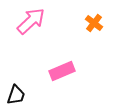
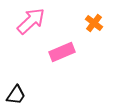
pink rectangle: moved 19 px up
black trapezoid: rotated 15 degrees clockwise
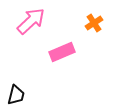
orange cross: rotated 18 degrees clockwise
black trapezoid: rotated 20 degrees counterclockwise
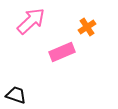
orange cross: moved 7 px left, 4 px down
black trapezoid: rotated 85 degrees counterclockwise
